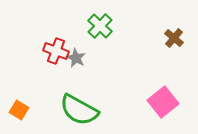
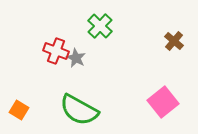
brown cross: moved 3 px down
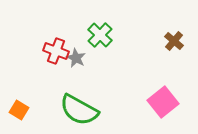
green cross: moved 9 px down
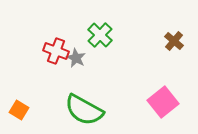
green semicircle: moved 5 px right
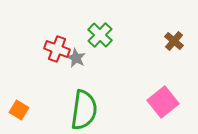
red cross: moved 1 px right, 2 px up
green semicircle: rotated 111 degrees counterclockwise
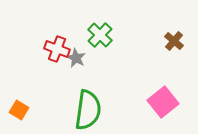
green semicircle: moved 4 px right
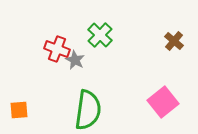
gray star: moved 1 px left, 2 px down
orange square: rotated 36 degrees counterclockwise
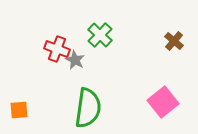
green semicircle: moved 2 px up
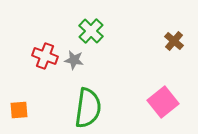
green cross: moved 9 px left, 4 px up
red cross: moved 12 px left, 7 px down
gray star: moved 1 px left; rotated 18 degrees counterclockwise
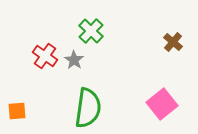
brown cross: moved 1 px left, 1 px down
red cross: rotated 15 degrees clockwise
gray star: rotated 24 degrees clockwise
pink square: moved 1 px left, 2 px down
orange square: moved 2 px left, 1 px down
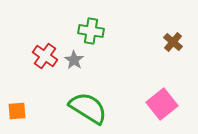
green cross: rotated 35 degrees counterclockwise
green semicircle: rotated 66 degrees counterclockwise
